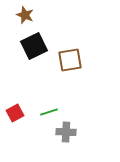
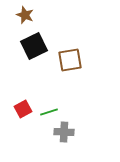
red square: moved 8 px right, 4 px up
gray cross: moved 2 px left
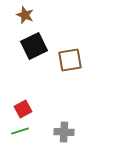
green line: moved 29 px left, 19 px down
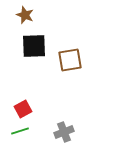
black square: rotated 24 degrees clockwise
gray cross: rotated 24 degrees counterclockwise
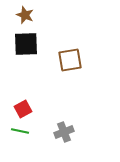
black square: moved 8 px left, 2 px up
green line: rotated 30 degrees clockwise
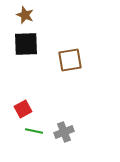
green line: moved 14 px right
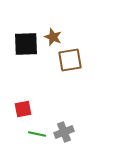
brown star: moved 28 px right, 22 px down
red square: rotated 18 degrees clockwise
green line: moved 3 px right, 3 px down
